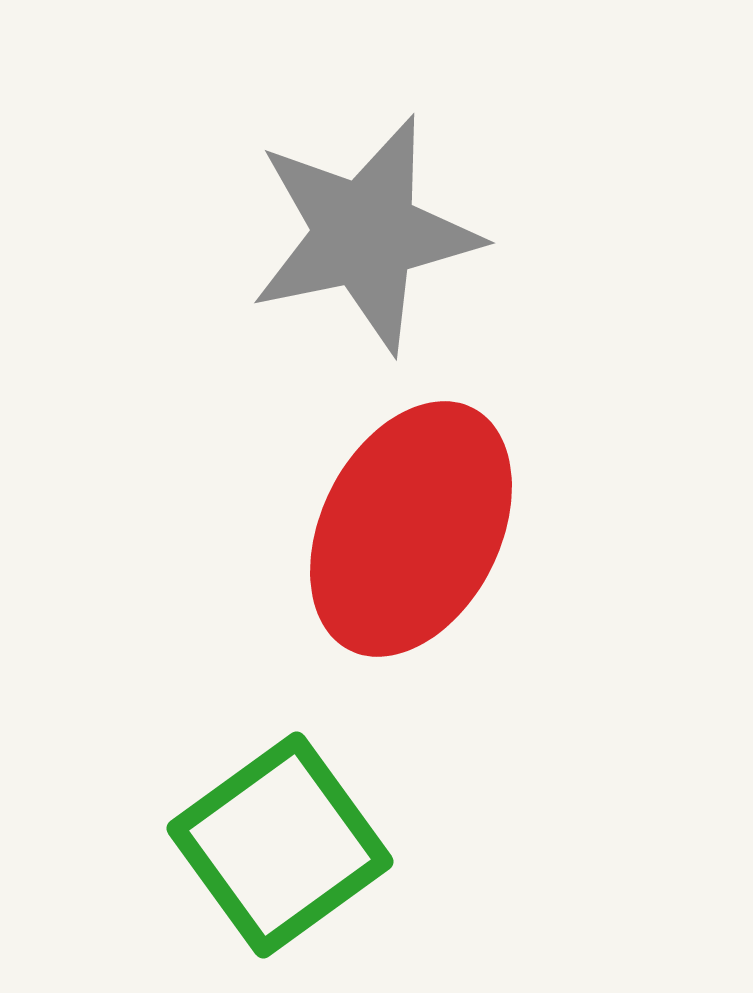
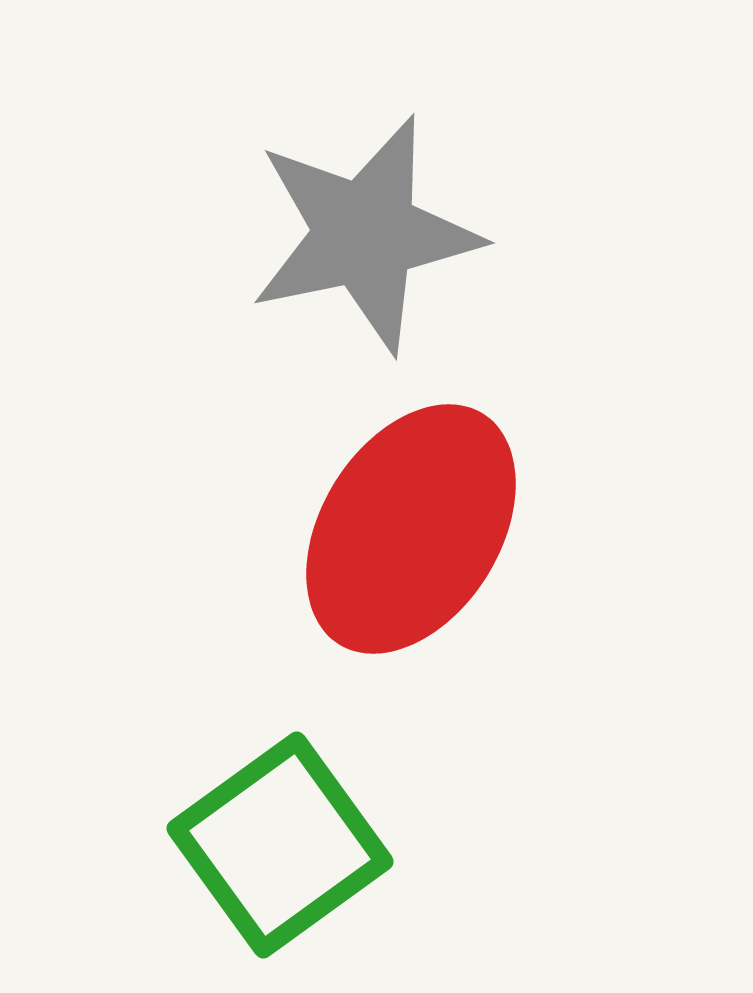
red ellipse: rotated 5 degrees clockwise
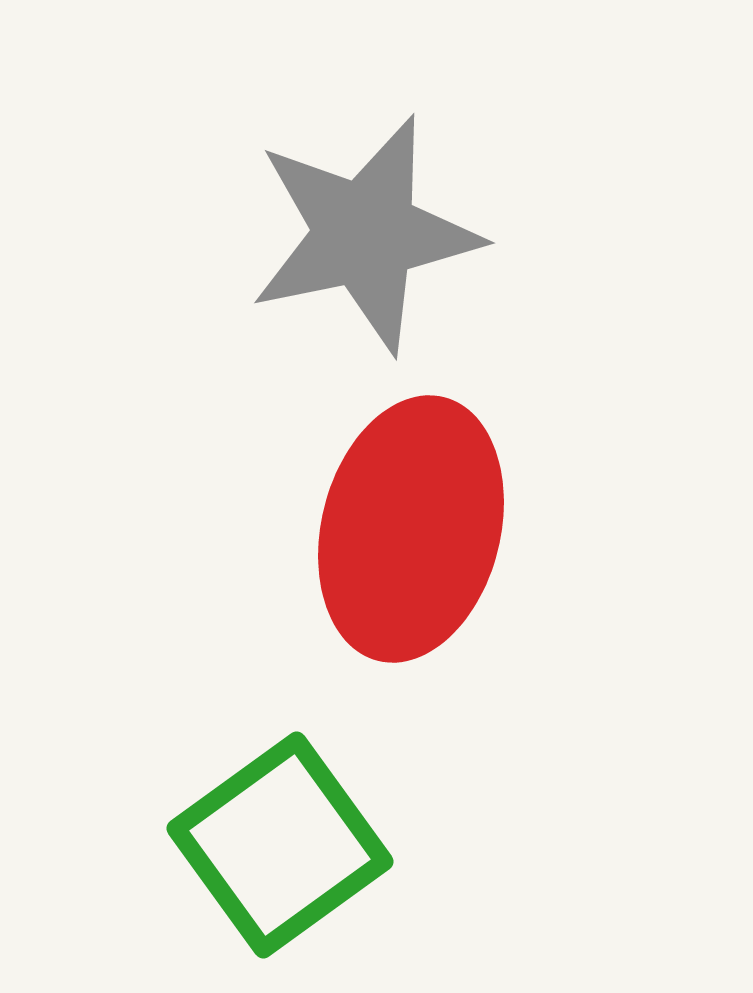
red ellipse: rotated 18 degrees counterclockwise
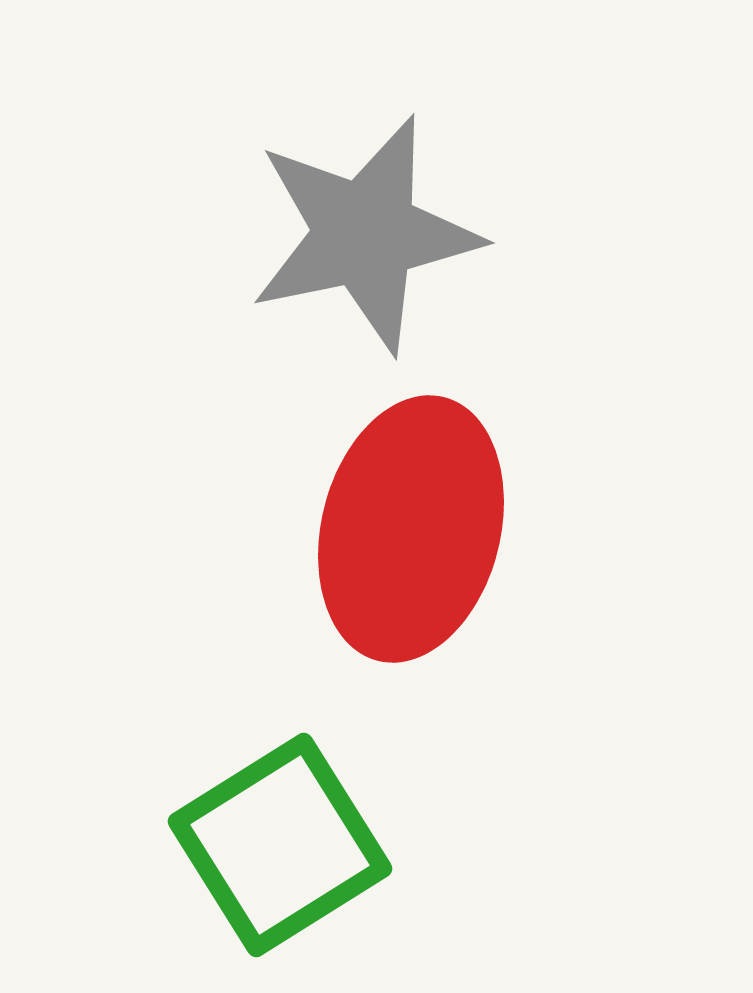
green square: rotated 4 degrees clockwise
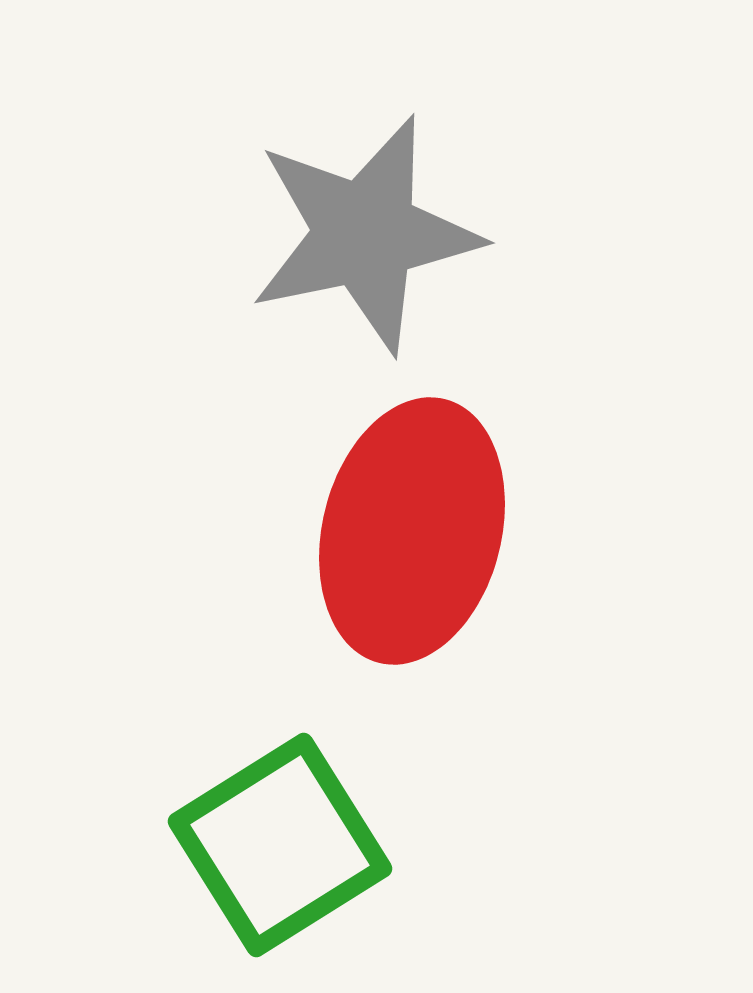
red ellipse: moved 1 px right, 2 px down
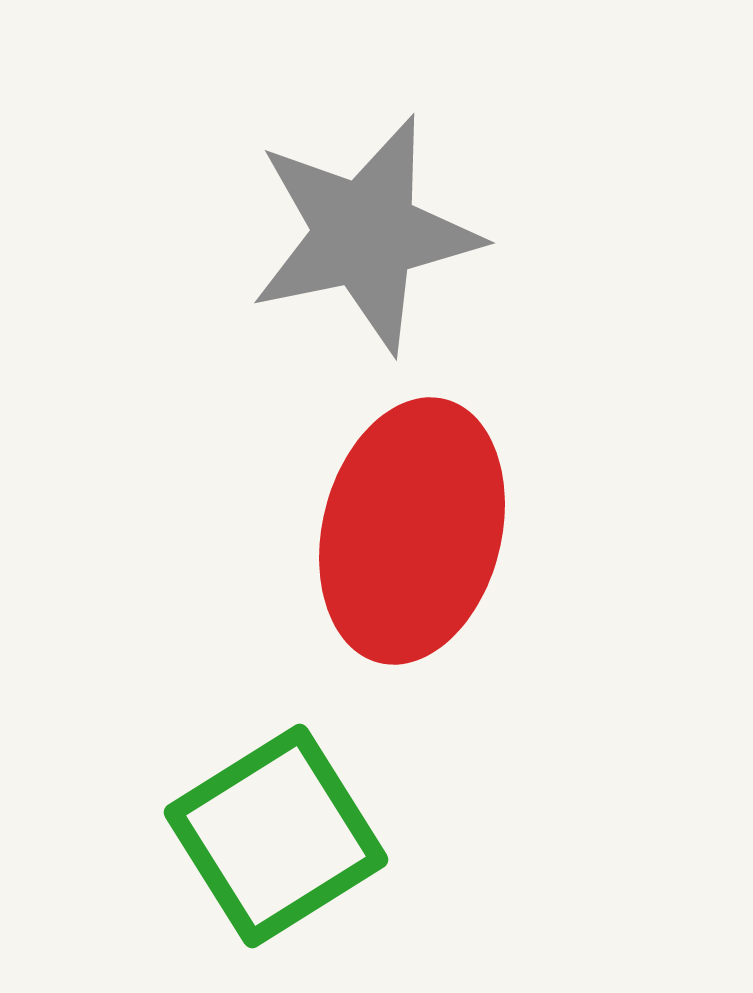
green square: moved 4 px left, 9 px up
